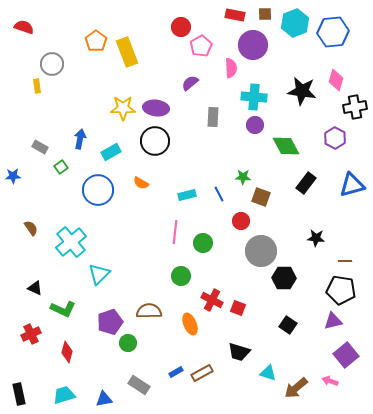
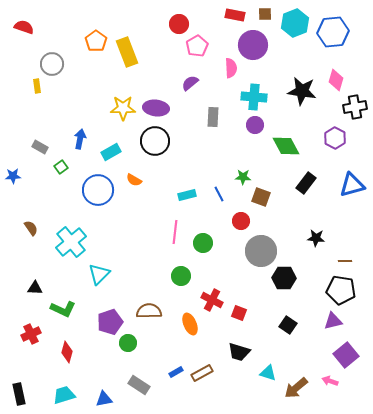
red circle at (181, 27): moved 2 px left, 3 px up
pink pentagon at (201, 46): moved 4 px left
orange semicircle at (141, 183): moved 7 px left, 3 px up
black triangle at (35, 288): rotated 21 degrees counterclockwise
red square at (238, 308): moved 1 px right, 5 px down
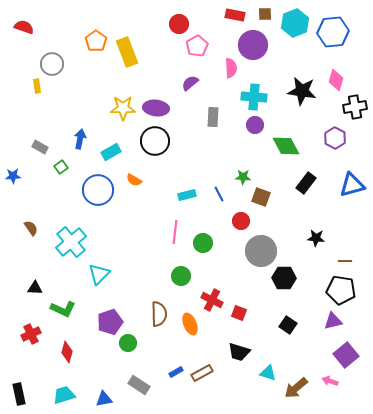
brown semicircle at (149, 311): moved 10 px right, 3 px down; rotated 90 degrees clockwise
